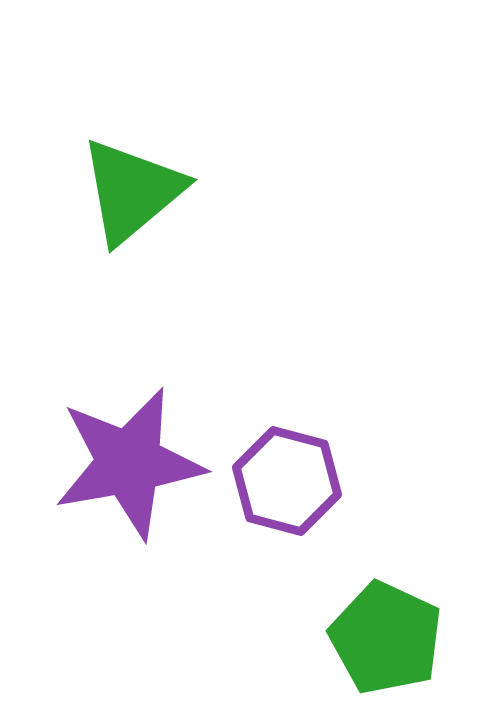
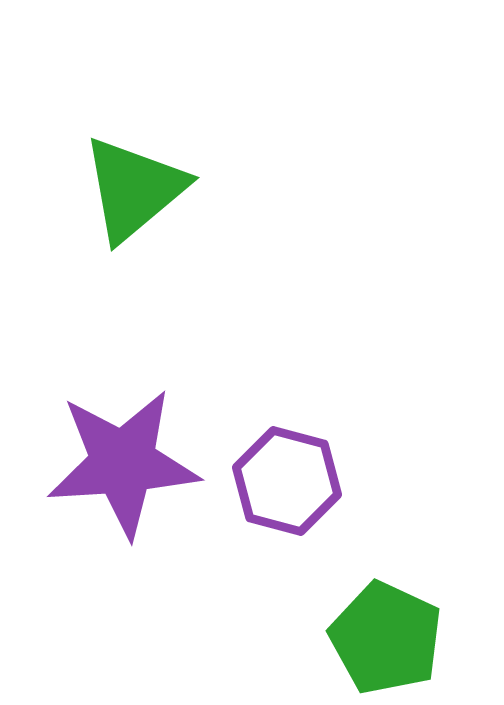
green triangle: moved 2 px right, 2 px up
purple star: moved 6 px left; rotated 6 degrees clockwise
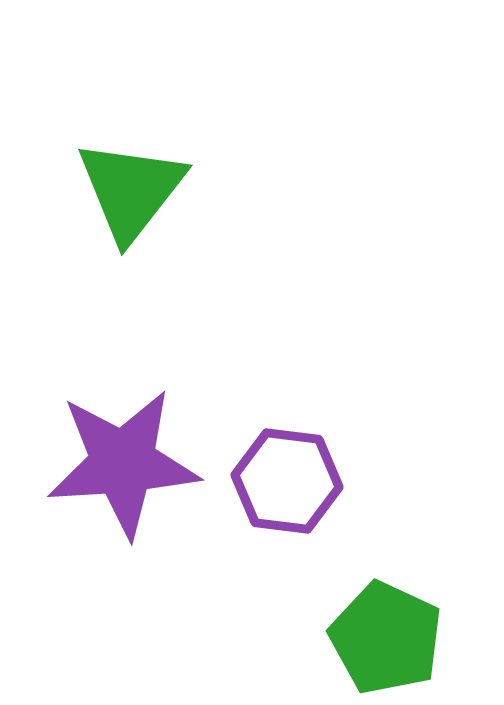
green triangle: moved 3 px left, 1 px down; rotated 12 degrees counterclockwise
purple hexagon: rotated 8 degrees counterclockwise
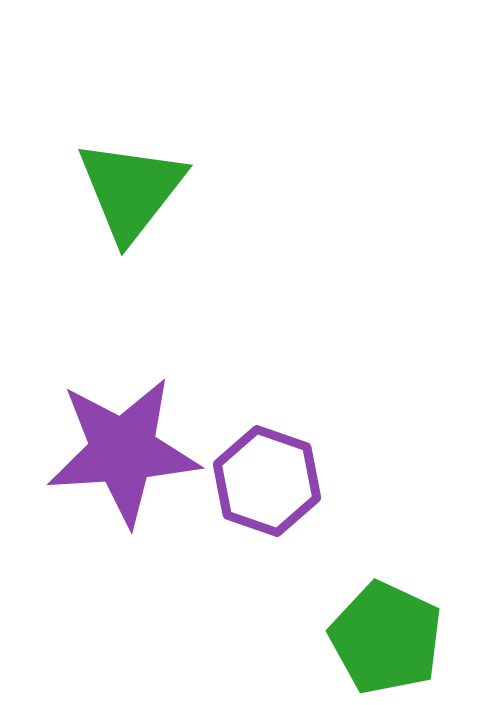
purple star: moved 12 px up
purple hexagon: moved 20 px left; rotated 12 degrees clockwise
